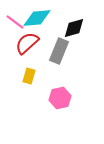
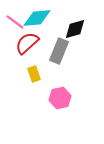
black diamond: moved 1 px right, 1 px down
yellow rectangle: moved 5 px right, 2 px up; rotated 35 degrees counterclockwise
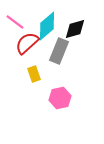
cyan diamond: moved 10 px right, 8 px down; rotated 36 degrees counterclockwise
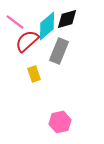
black diamond: moved 8 px left, 10 px up
red semicircle: moved 2 px up
pink hexagon: moved 24 px down
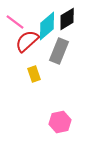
black diamond: rotated 15 degrees counterclockwise
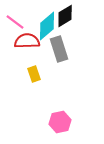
black diamond: moved 2 px left, 3 px up
red semicircle: rotated 40 degrees clockwise
gray rectangle: moved 2 px up; rotated 40 degrees counterclockwise
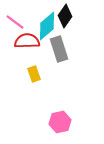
black diamond: rotated 25 degrees counterclockwise
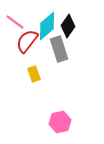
black diamond: moved 3 px right, 10 px down
red semicircle: rotated 50 degrees counterclockwise
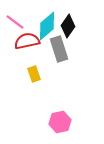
red semicircle: rotated 40 degrees clockwise
